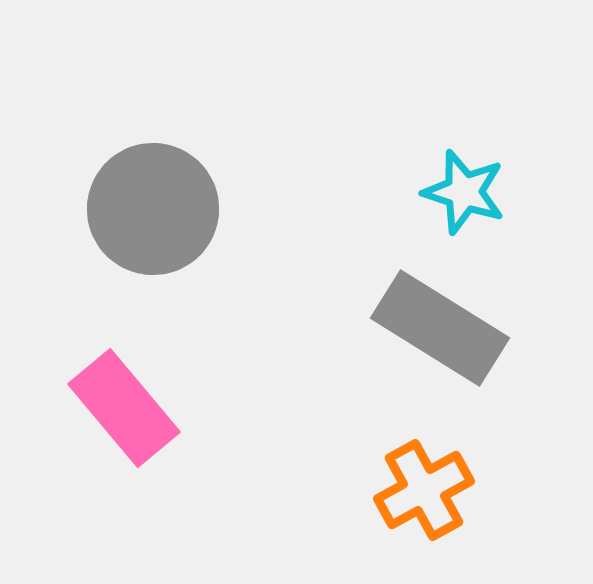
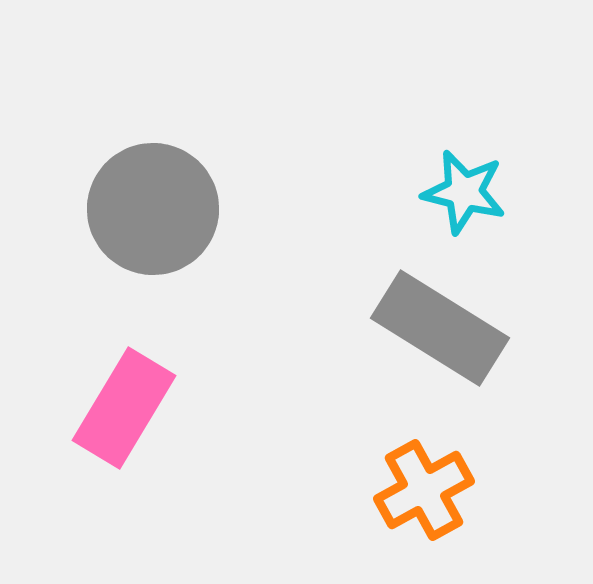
cyan star: rotated 4 degrees counterclockwise
pink rectangle: rotated 71 degrees clockwise
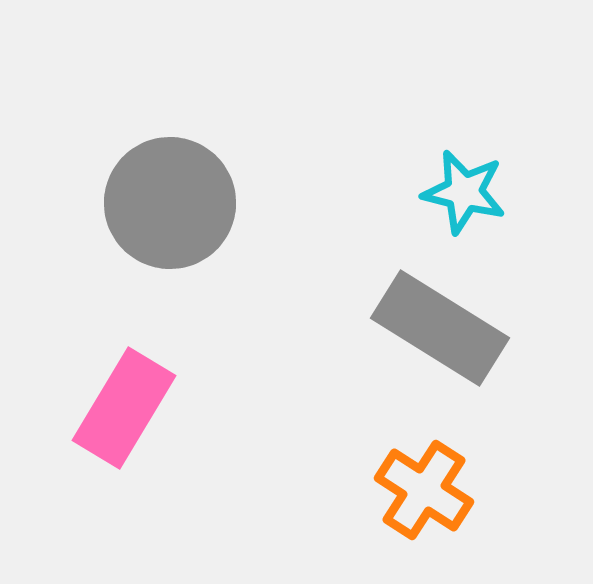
gray circle: moved 17 px right, 6 px up
orange cross: rotated 28 degrees counterclockwise
